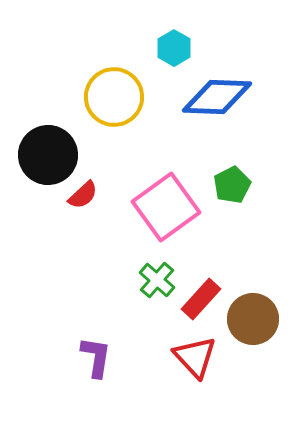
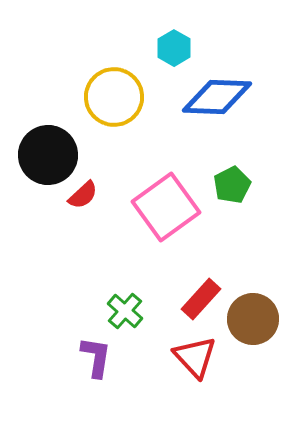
green cross: moved 32 px left, 31 px down
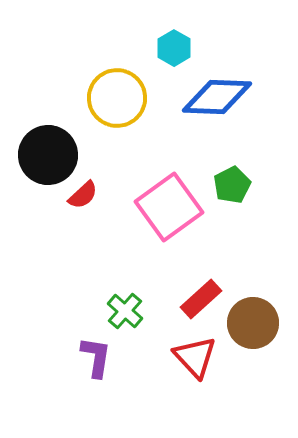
yellow circle: moved 3 px right, 1 px down
pink square: moved 3 px right
red rectangle: rotated 6 degrees clockwise
brown circle: moved 4 px down
